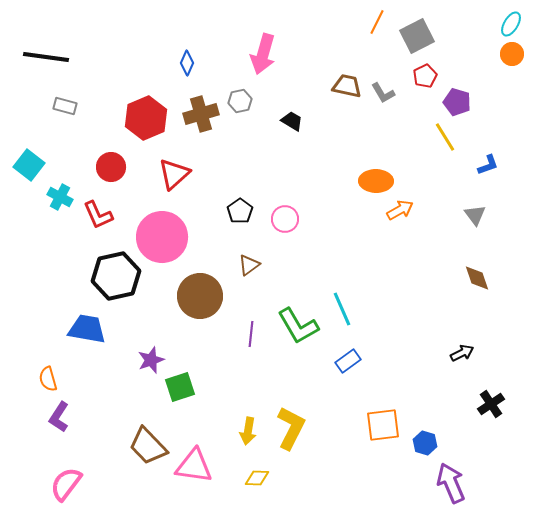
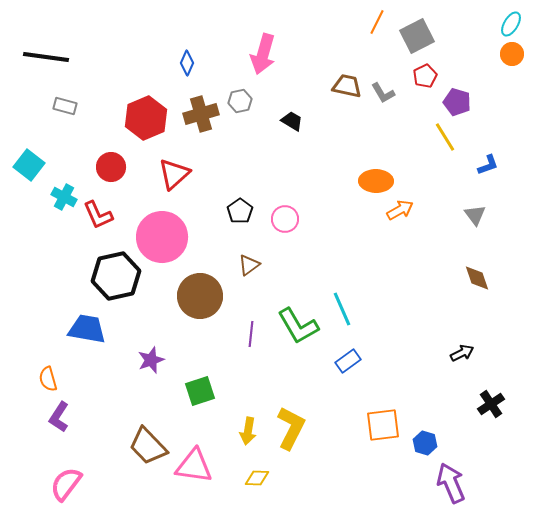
cyan cross at (60, 197): moved 4 px right
green square at (180, 387): moved 20 px right, 4 px down
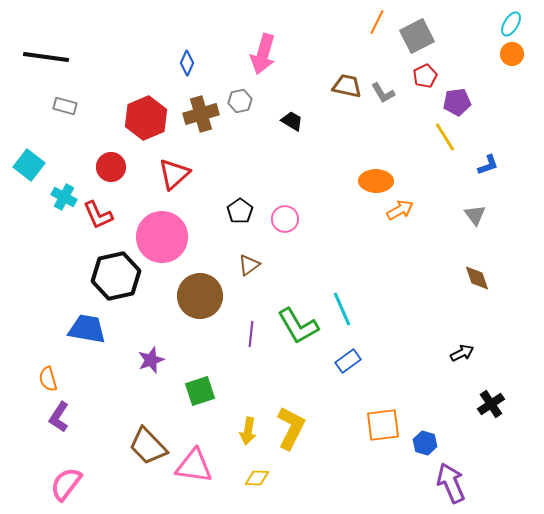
purple pentagon at (457, 102): rotated 24 degrees counterclockwise
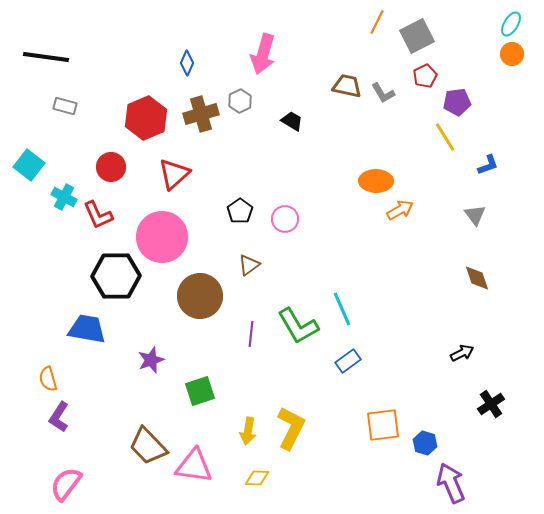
gray hexagon at (240, 101): rotated 15 degrees counterclockwise
black hexagon at (116, 276): rotated 12 degrees clockwise
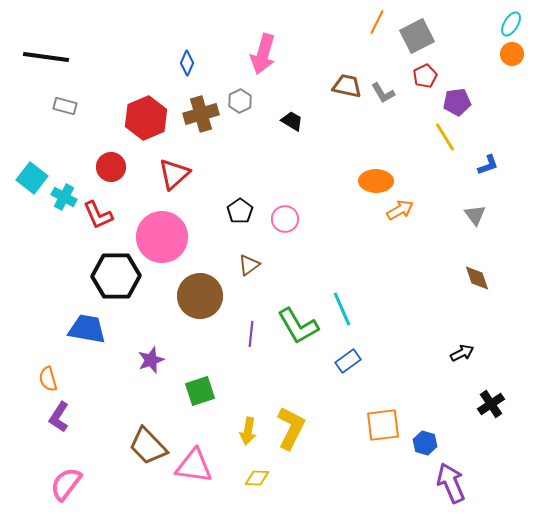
cyan square at (29, 165): moved 3 px right, 13 px down
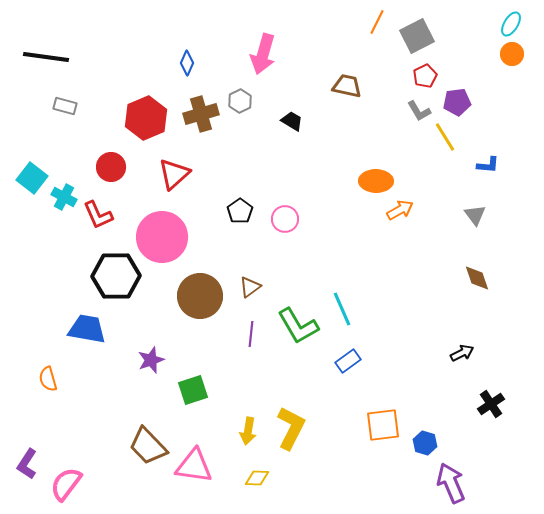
gray L-shape at (383, 93): moved 36 px right, 18 px down
blue L-shape at (488, 165): rotated 25 degrees clockwise
brown triangle at (249, 265): moved 1 px right, 22 px down
green square at (200, 391): moved 7 px left, 1 px up
purple L-shape at (59, 417): moved 32 px left, 47 px down
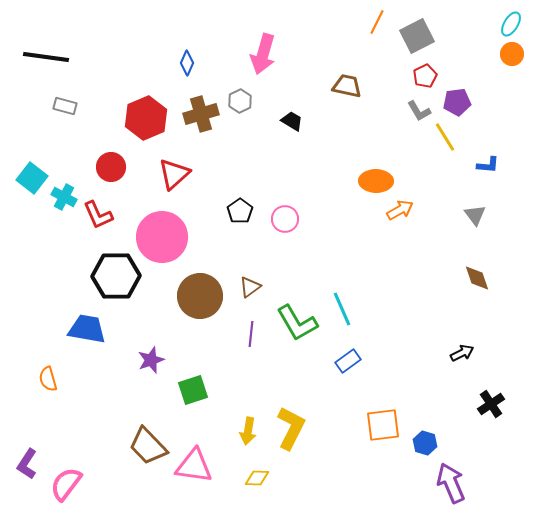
green L-shape at (298, 326): moved 1 px left, 3 px up
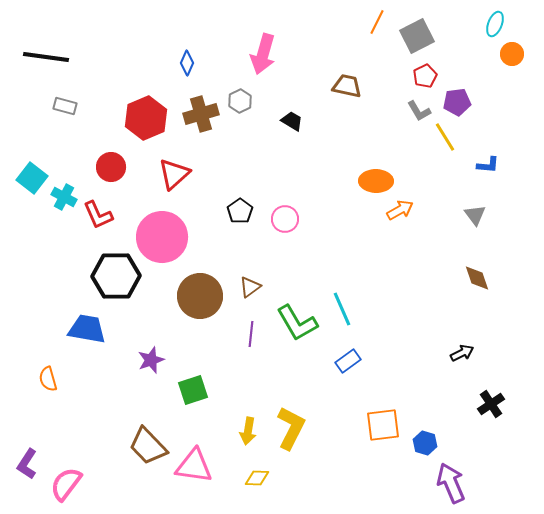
cyan ellipse at (511, 24): moved 16 px left; rotated 10 degrees counterclockwise
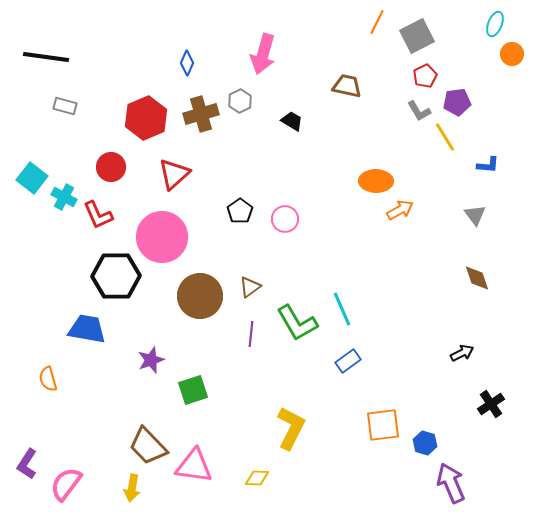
yellow arrow at (248, 431): moved 116 px left, 57 px down
